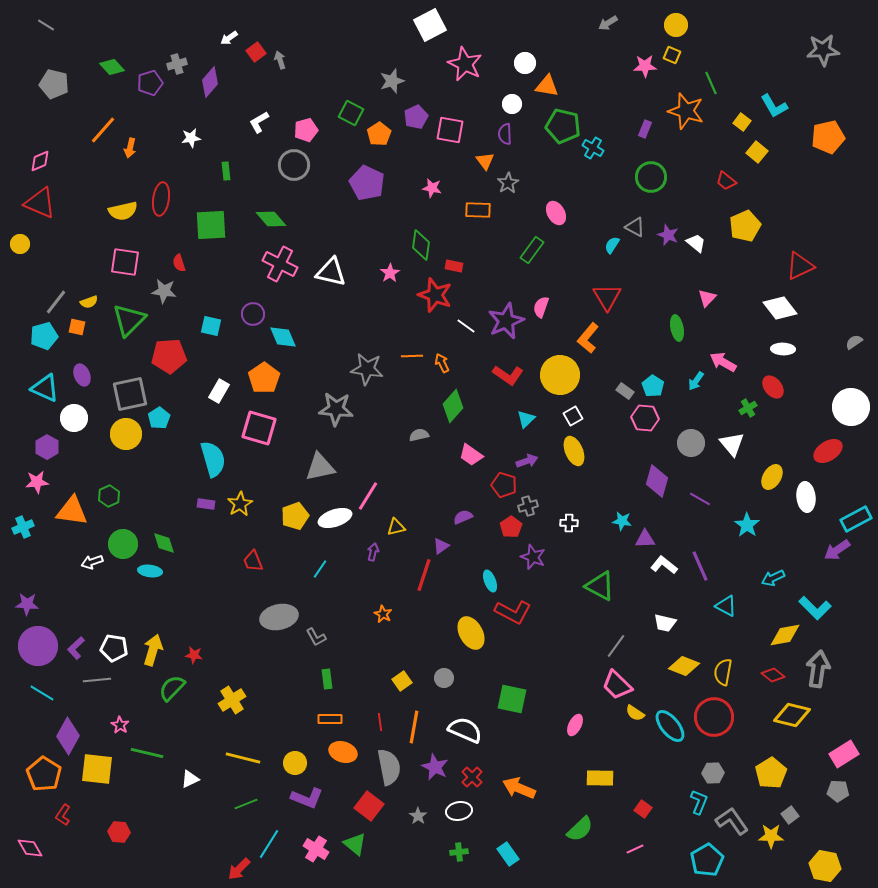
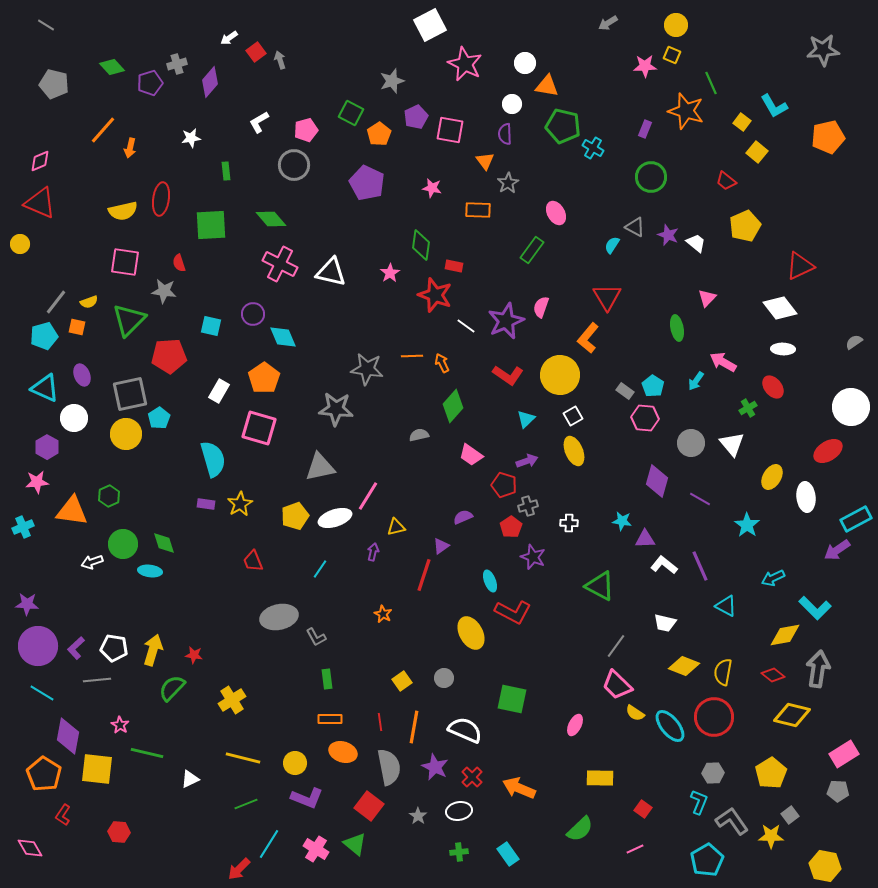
purple diamond at (68, 736): rotated 18 degrees counterclockwise
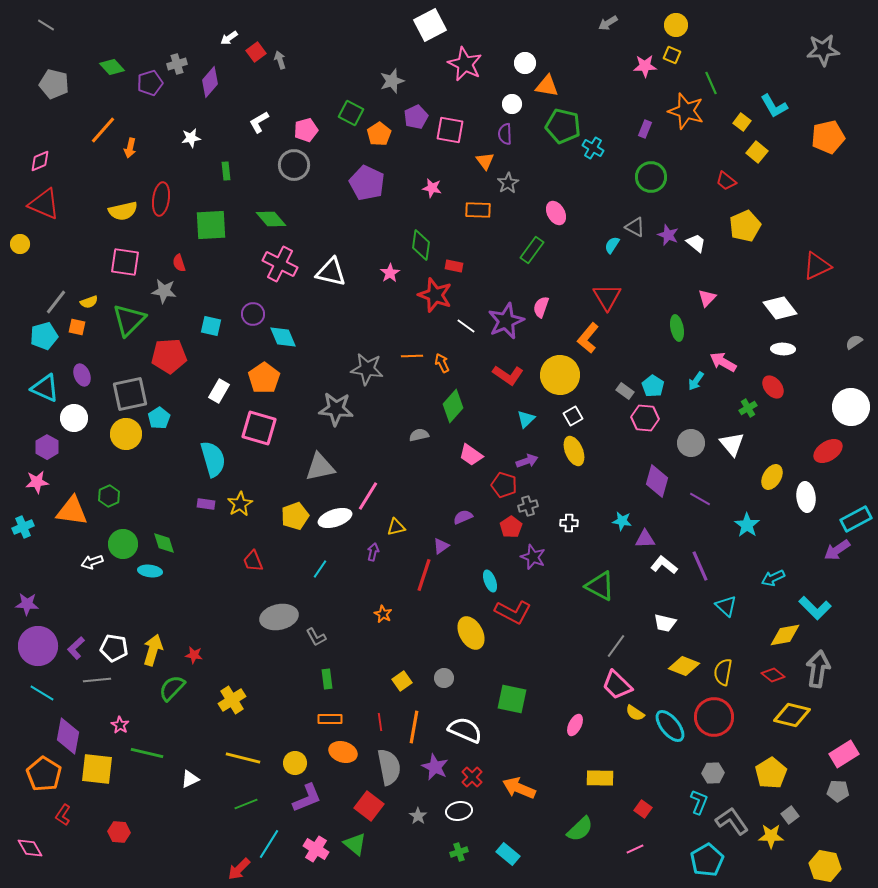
red triangle at (40, 203): moved 4 px right, 1 px down
red triangle at (800, 266): moved 17 px right
cyan triangle at (726, 606): rotated 15 degrees clockwise
purple L-shape at (307, 798): rotated 44 degrees counterclockwise
green cross at (459, 852): rotated 12 degrees counterclockwise
cyan rectangle at (508, 854): rotated 15 degrees counterclockwise
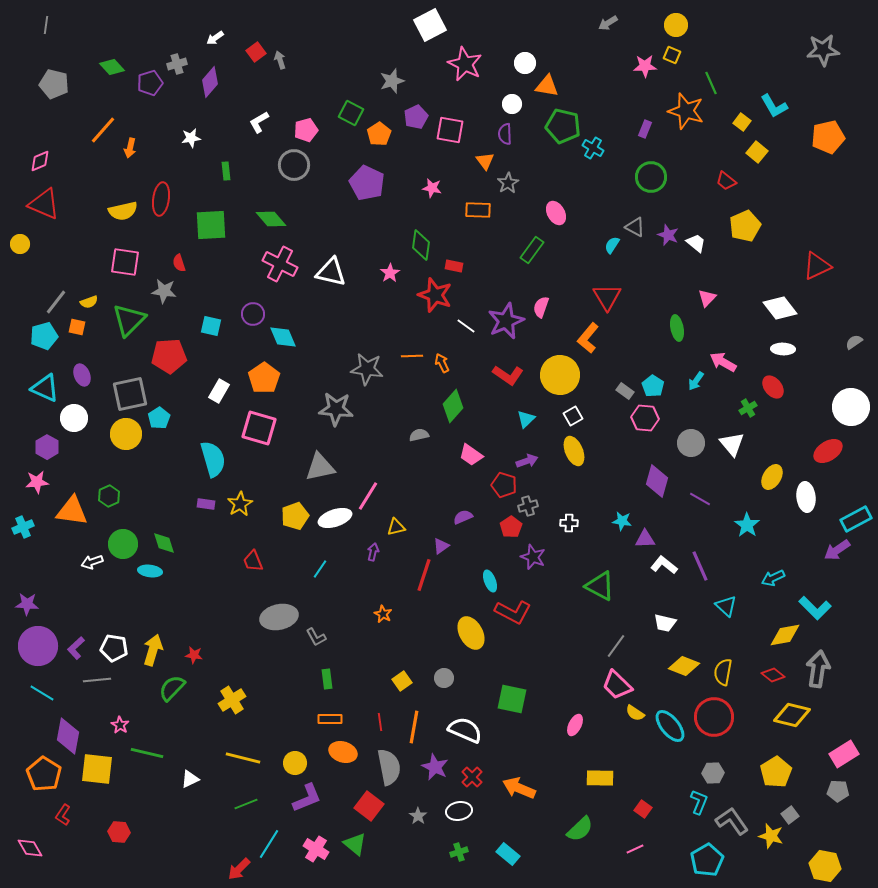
gray line at (46, 25): rotated 66 degrees clockwise
white arrow at (229, 38): moved 14 px left
yellow pentagon at (771, 773): moved 5 px right, 1 px up
yellow star at (771, 836): rotated 15 degrees clockwise
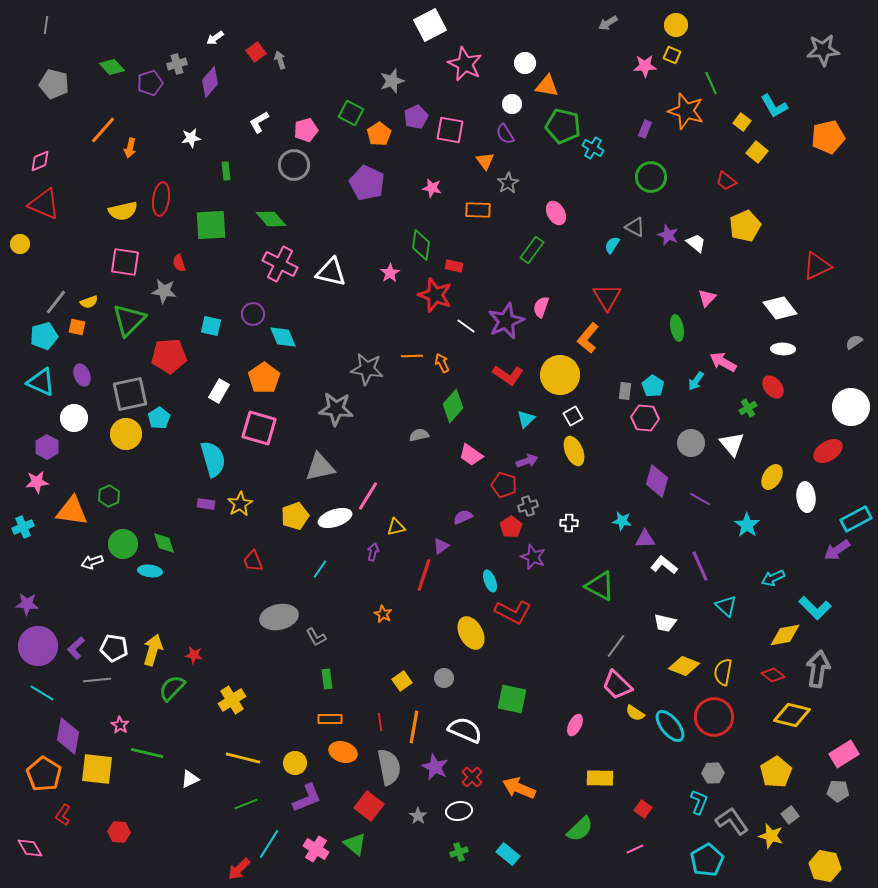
purple semicircle at (505, 134): rotated 30 degrees counterclockwise
cyan triangle at (45, 388): moved 4 px left, 6 px up
gray rectangle at (625, 391): rotated 60 degrees clockwise
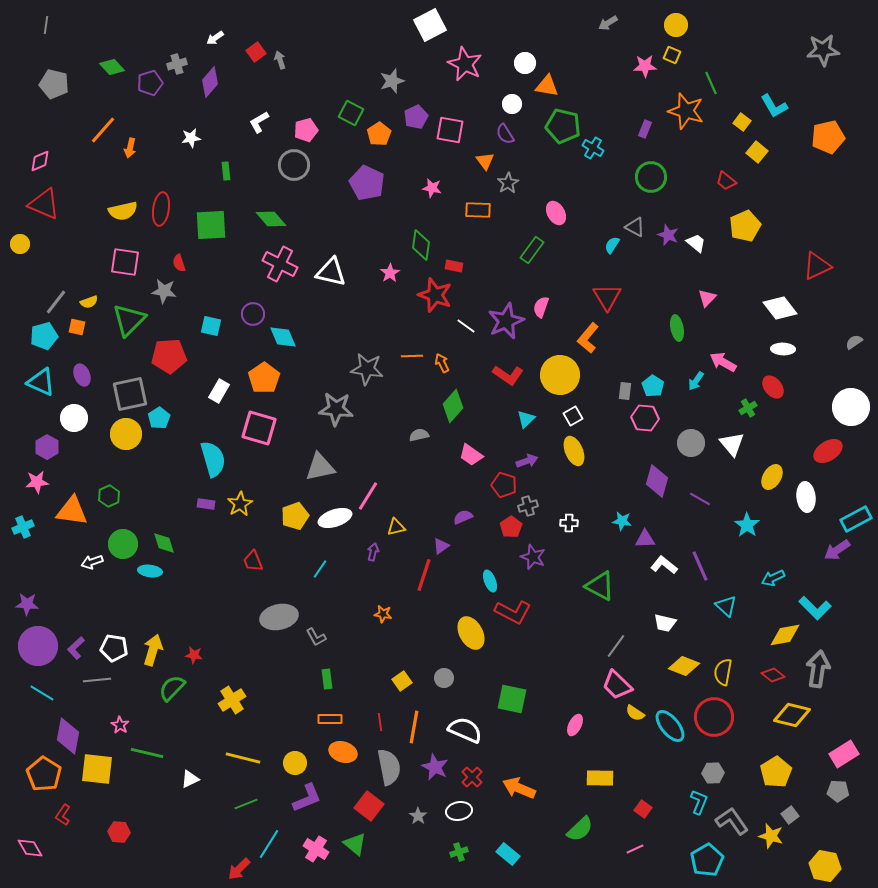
red ellipse at (161, 199): moved 10 px down
orange star at (383, 614): rotated 18 degrees counterclockwise
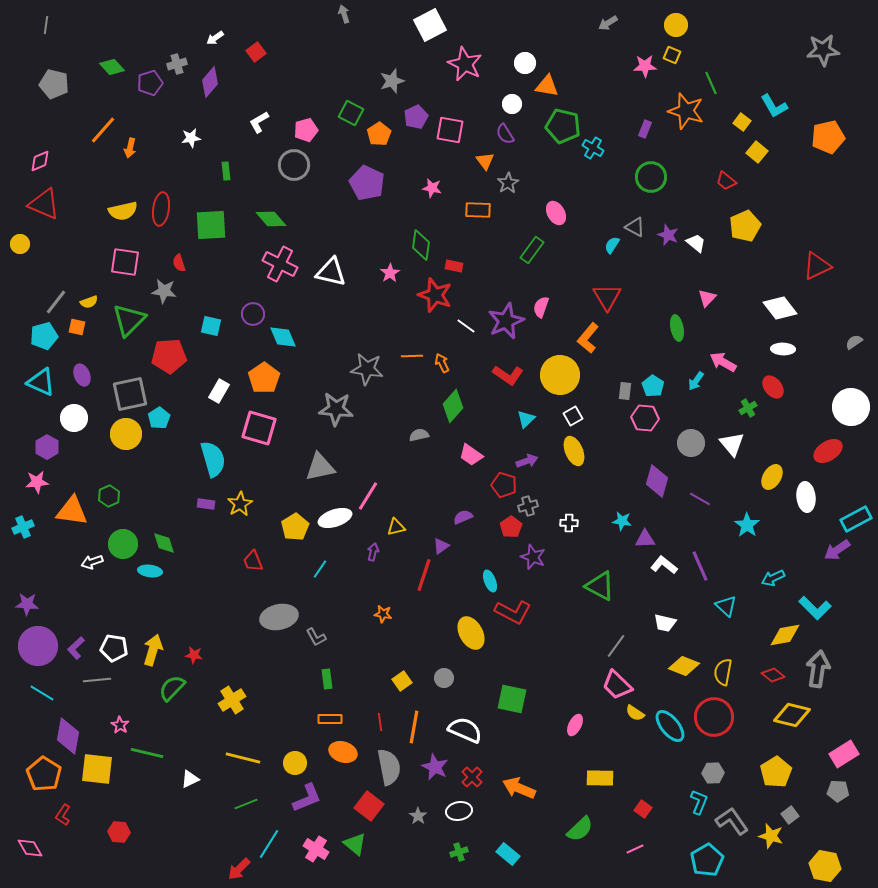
gray arrow at (280, 60): moved 64 px right, 46 px up
yellow pentagon at (295, 516): moved 11 px down; rotated 12 degrees counterclockwise
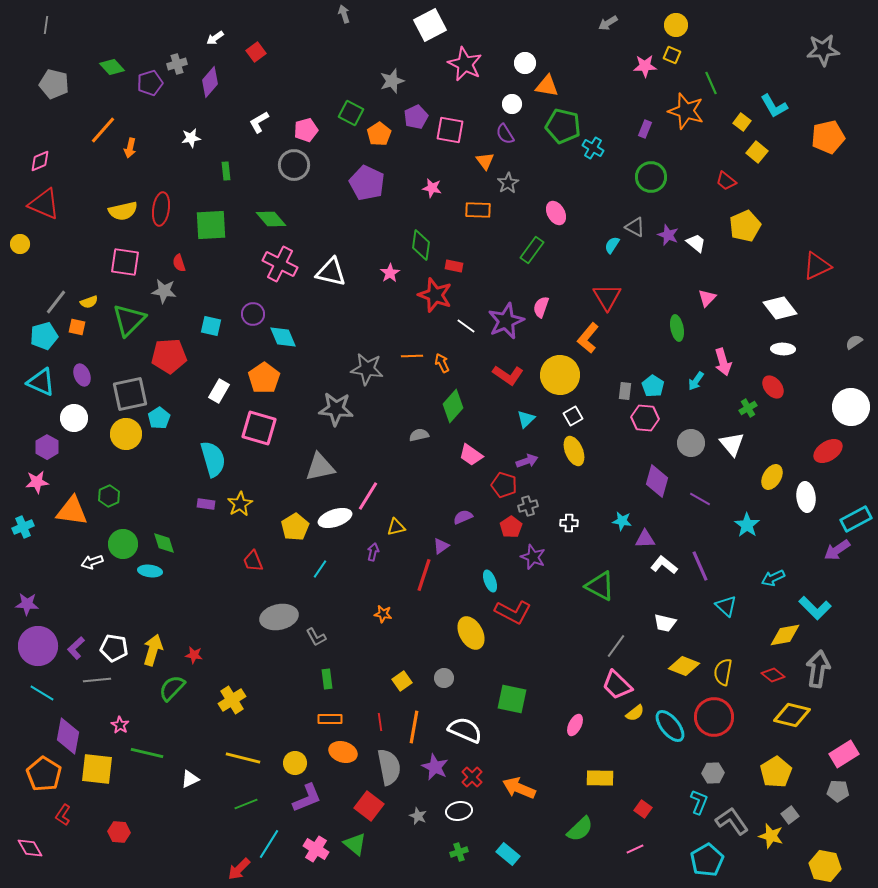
pink arrow at (723, 362): rotated 136 degrees counterclockwise
yellow semicircle at (635, 713): rotated 72 degrees counterclockwise
gray star at (418, 816): rotated 12 degrees counterclockwise
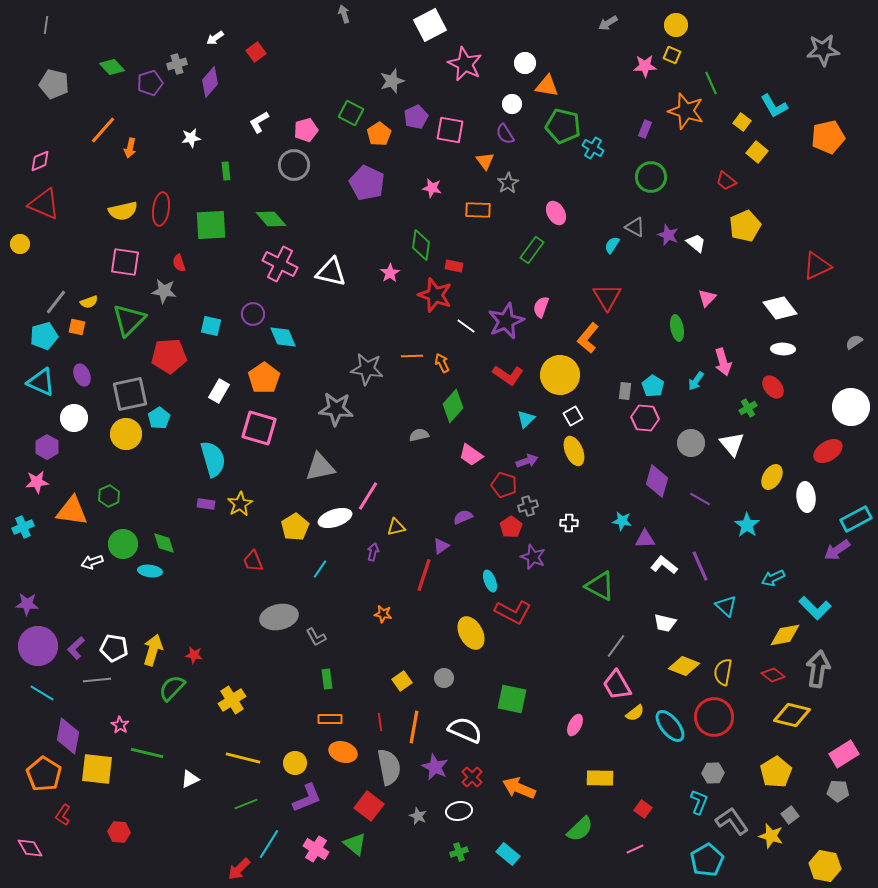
pink trapezoid at (617, 685): rotated 16 degrees clockwise
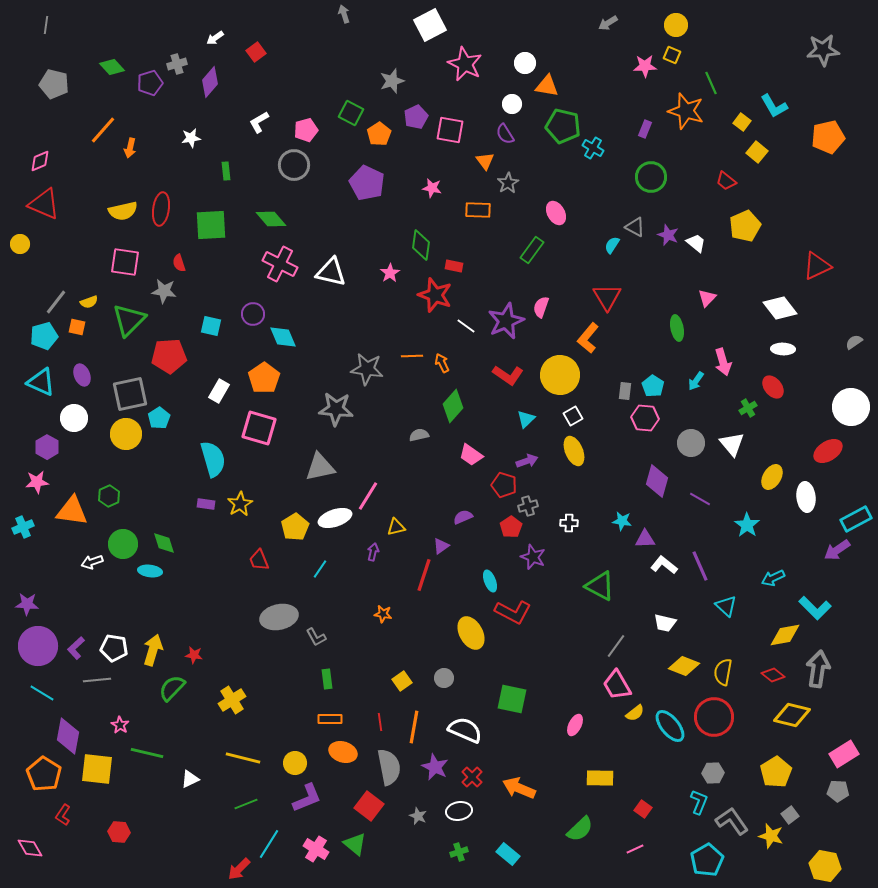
red trapezoid at (253, 561): moved 6 px right, 1 px up
